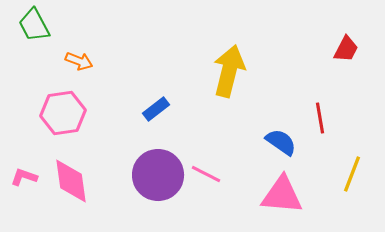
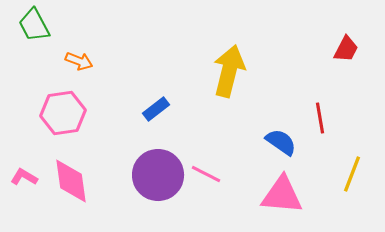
pink L-shape: rotated 12 degrees clockwise
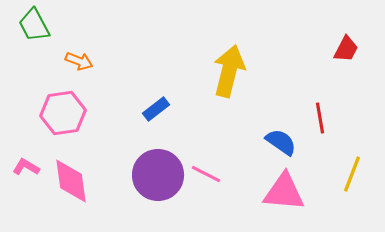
pink L-shape: moved 2 px right, 10 px up
pink triangle: moved 2 px right, 3 px up
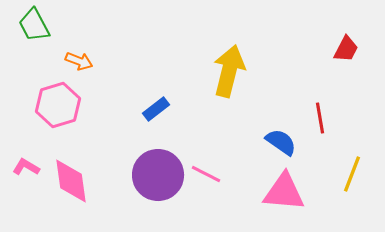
pink hexagon: moved 5 px left, 8 px up; rotated 9 degrees counterclockwise
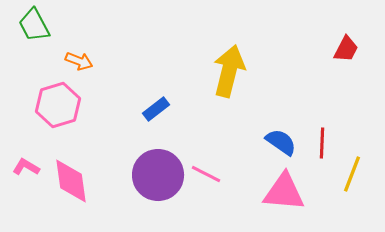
red line: moved 2 px right, 25 px down; rotated 12 degrees clockwise
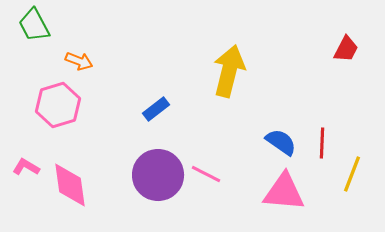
pink diamond: moved 1 px left, 4 px down
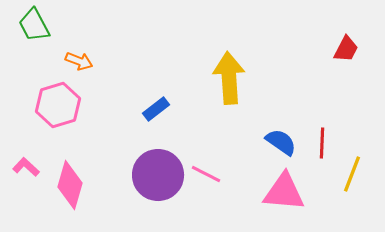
yellow arrow: moved 7 px down; rotated 18 degrees counterclockwise
pink L-shape: rotated 12 degrees clockwise
pink diamond: rotated 24 degrees clockwise
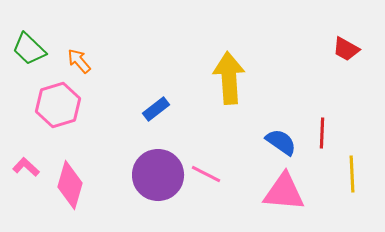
green trapezoid: moved 5 px left, 24 px down; rotated 18 degrees counterclockwise
red trapezoid: rotated 92 degrees clockwise
orange arrow: rotated 152 degrees counterclockwise
red line: moved 10 px up
yellow line: rotated 24 degrees counterclockwise
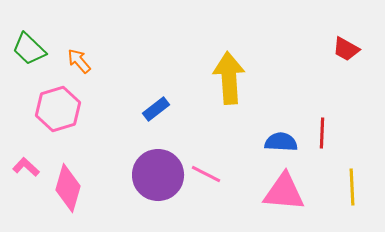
pink hexagon: moved 4 px down
blue semicircle: rotated 32 degrees counterclockwise
yellow line: moved 13 px down
pink diamond: moved 2 px left, 3 px down
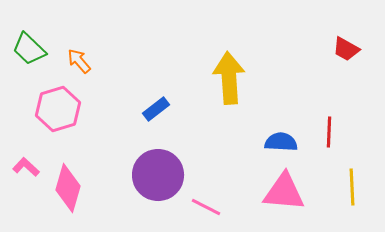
red line: moved 7 px right, 1 px up
pink line: moved 33 px down
